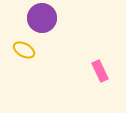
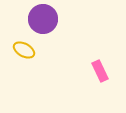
purple circle: moved 1 px right, 1 px down
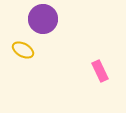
yellow ellipse: moved 1 px left
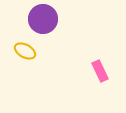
yellow ellipse: moved 2 px right, 1 px down
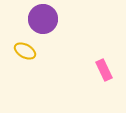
pink rectangle: moved 4 px right, 1 px up
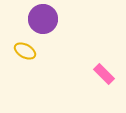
pink rectangle: moved 4 px down; rotated 20 degrees counterclockwise
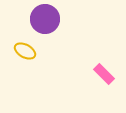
purple circle: moved 2 px right
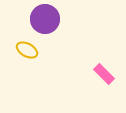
yellow ellipse: moved 2 px right, 1 px up
